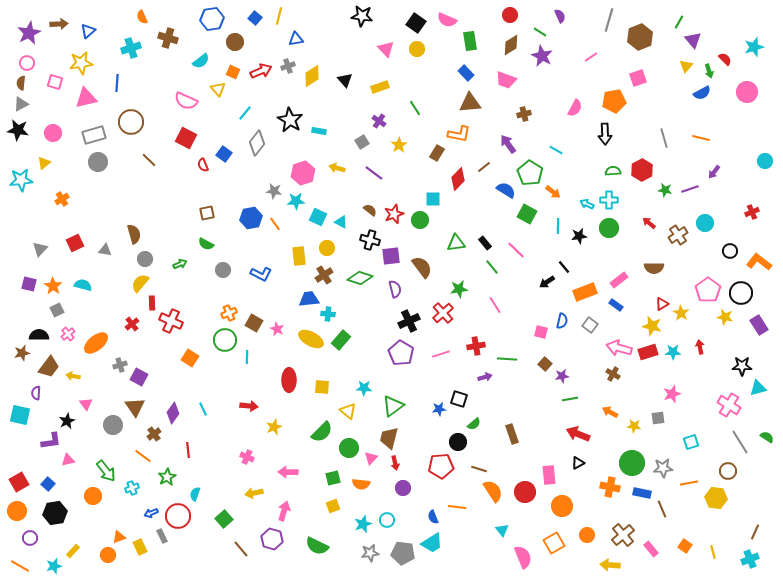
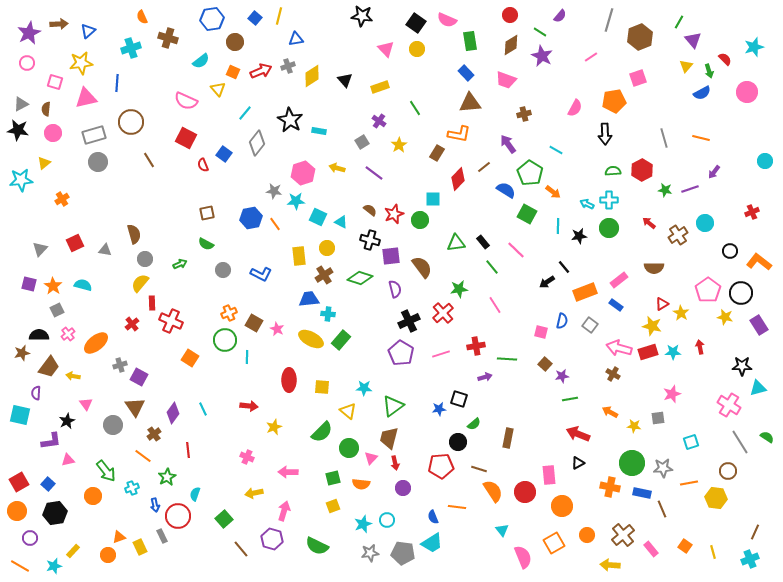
purple semicircle at (560, 16): rotated 64 degrees clockwise
brown semicircle at (21, 83): moved 25 px right, 26 px down
brown line at (149, 160): rotated 14 degrees clockwise
black rectangle at (485, 243): moved 2 px left, 1 px up
brown rectangle at (512, 434): moved 4 px left, 4 px down; rotated 30 degrees clockwise
blue arrow at (151, 513): moved 4 px right, 8 px up; rotated 80 degrees counterclockwise
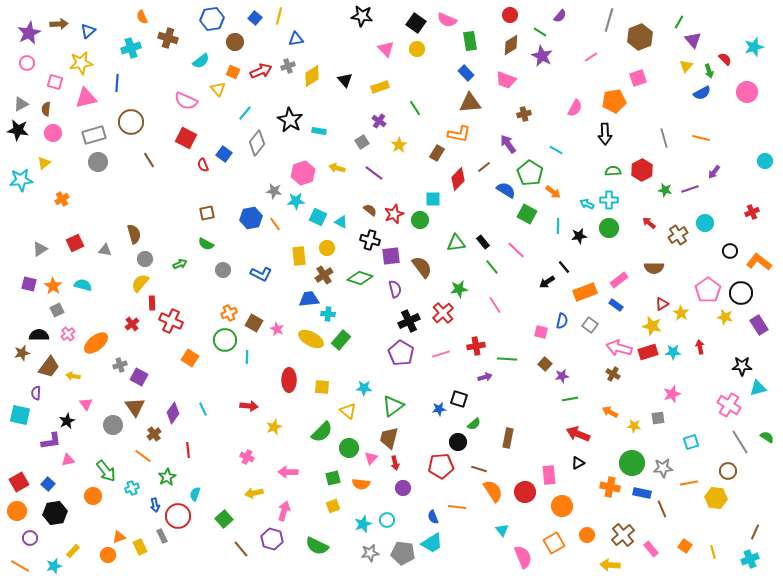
gray triangle at (40, 249): rotated 14 degrees clockwise
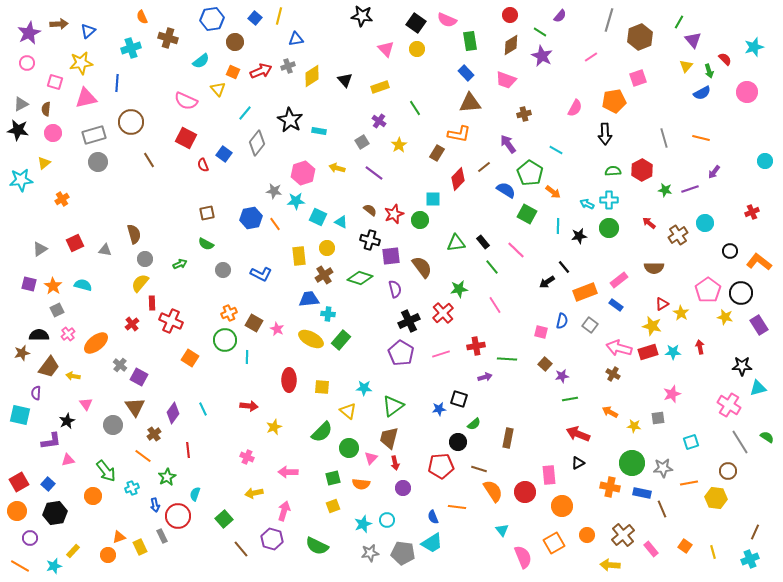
gray cross at (120, 365): rotated 32 degrees counterclockwise
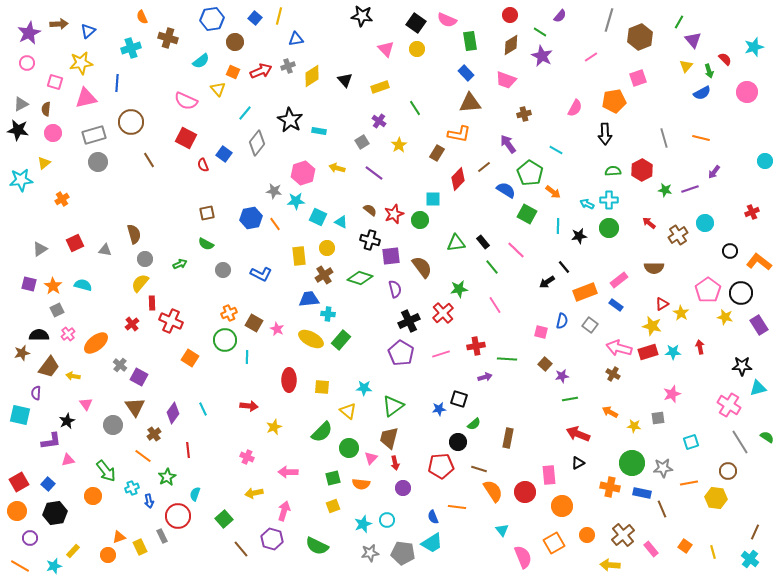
blue arrow at (155, 505): moved 6 px left, 4 px up
cyan cross at (750, 559): rotated 30 degrees counterclockwise
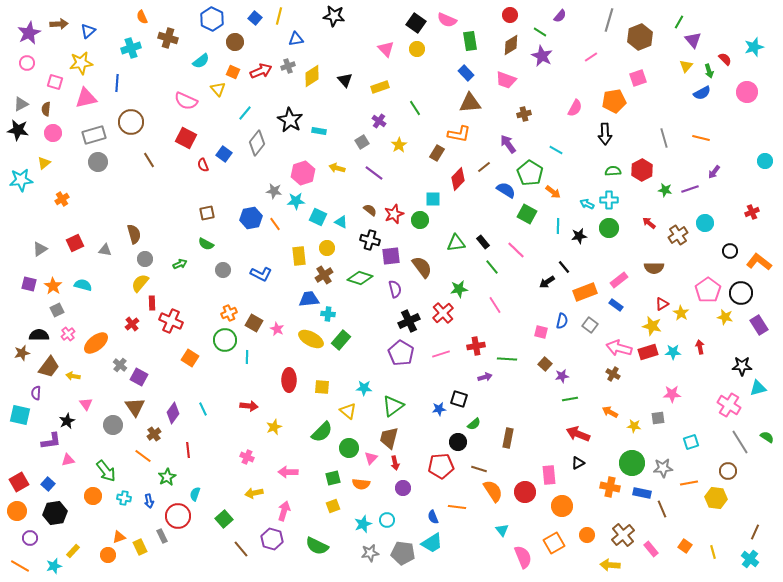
black star at (362, 16): moved 28 px left
blue hexagon at (212, 19): rotated 25 degrees counterclockwise
pink star at (672, 394): rotated 18 degrees clockwise
cyan cross at (132, 488): moved 8 px left, 10 px down; rotated 32 degrees clockwise
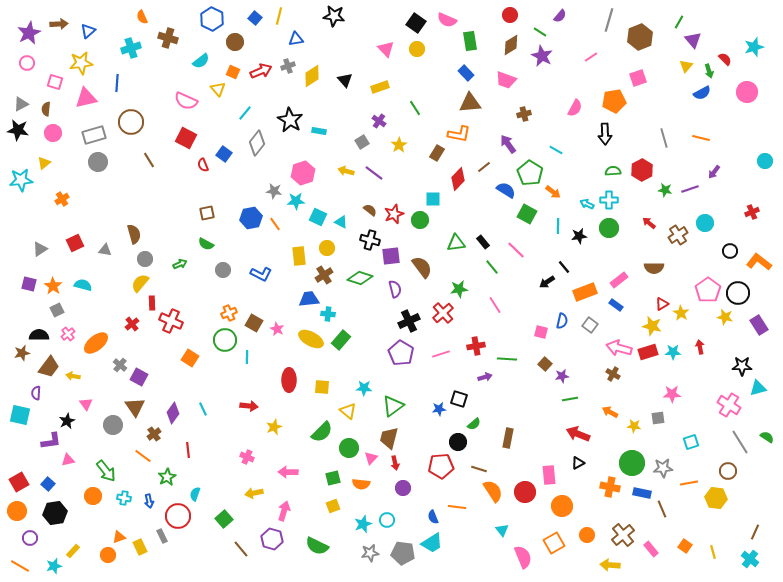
yellow arrow at (337, 168): moved 9 px right, 3 px down
black circle at (741, 293): moved 3 px left
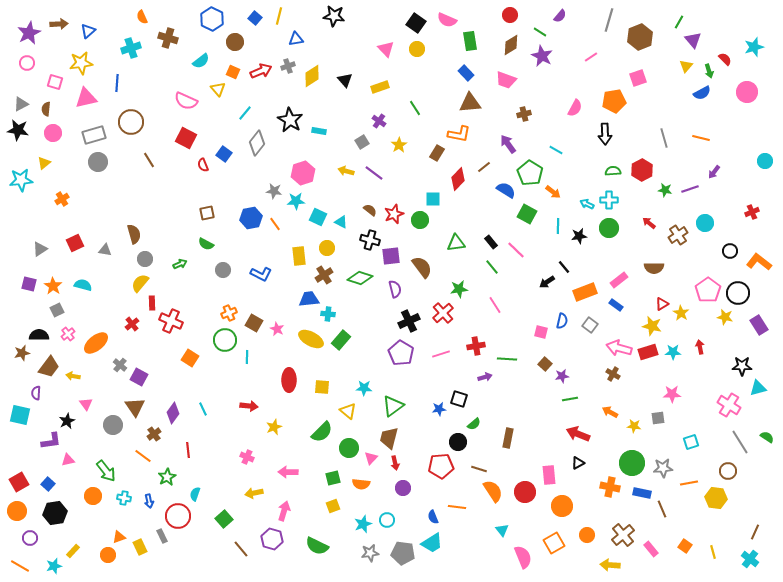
black rectangle at (483, 242): moved 8 px right
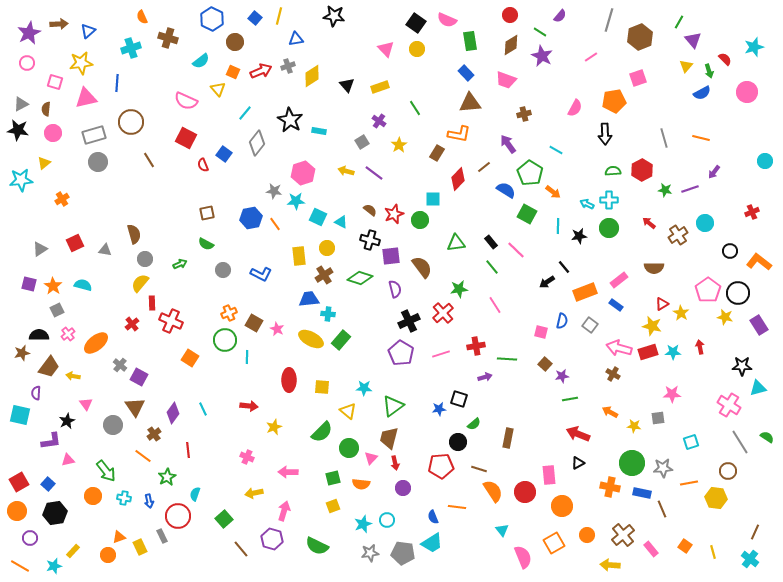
black triangle at (345, 80): moved 2 px right, 5 px down
